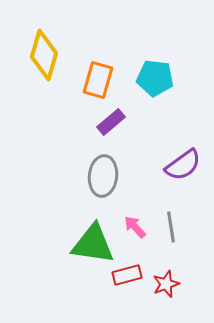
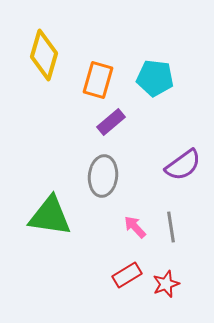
green triangle: moved 43 px left, 28 px up
red rectangle: rotated 16 degrees counterclockwise
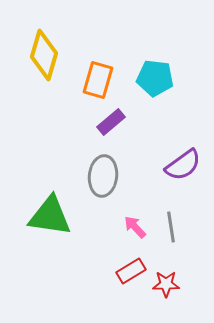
red rectangle: moved 4 px right, 4 px up
red star: rotated 20 degrees clockwise
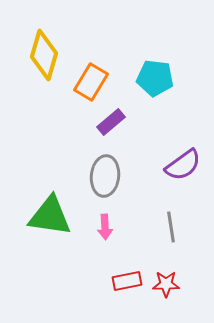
orange rectangle: moved 7 px left, 2 px down; rotated 15 degrees clockwise
gray ellipse: moved 2 px right
pink arrow: moved 30 px left; rotated 140 degrees counterclockwise
red rectangle: moved 4 px left, 10 px down; rotated 20 degrees clockwise
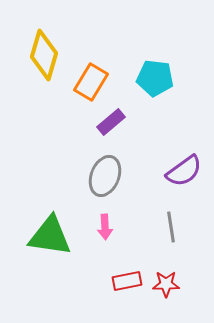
purple semicircle: moved 1 px right, 6 px down
gray ellipse: rotated 15 degrees clockwise
green triangle: moved 20 px down
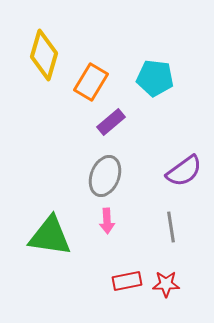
pink arrow: moved 2 px right, 6 px up
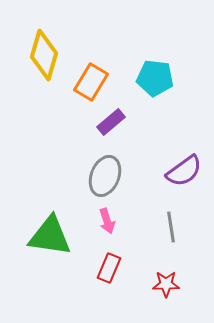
pink arrow: rotated 15 degrees counterclockwise
red rectangle: moved 18 px left, 13 px up; rotated 56 degrees counterclockwise
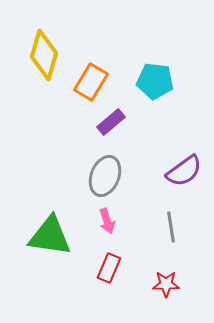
cyan pentagon: moved 3 px down
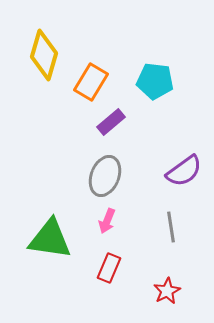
pink arrow: rotated 40 degrees clockwise
green triangle: moved 3 px down
red star: moved 1 px right, 7 px down; rotated 28 degrees counterclockwise
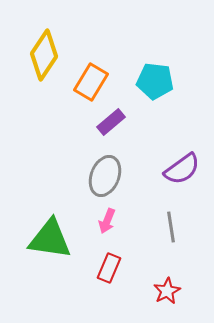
yellow diamond: rotated 18 degrees clockwise
purple semicircle: moved 2 px left, 2 px up
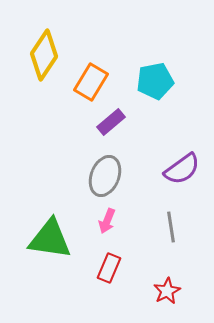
cyan pentagon: rotated 18 degrees counterclockwise
